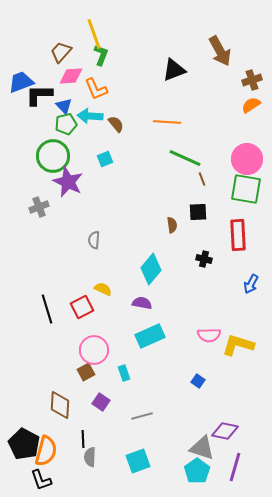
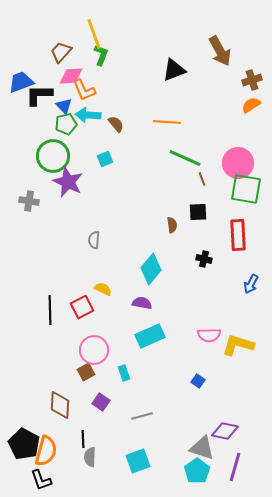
orange L-shape at (96, 89): moved 12 px left, 1 px down
cyan arrow at (90, 116): moved 2 px left, 1 px up
pink circle at (247, 159): moved 9 px left, 4 px down
gray cross at (39, 207): moved 10 px left, 6 px up; rotated 30 degrees clockwise
black line at (47, 309): moved 3 px right, 1 px down; rotated 16 degrees clockwise
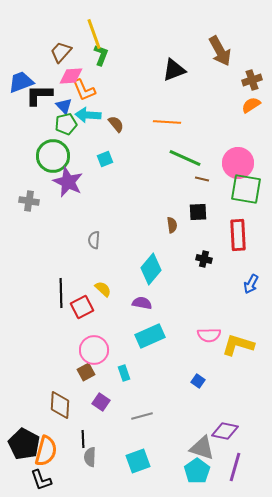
brown line at (202, 179): rotated 56 degrees counterclockwise
yellow semicircle at (103, 289): rotated 18 degrees clockwise
black line at (50, 310): moved 11 px right, 17 px up
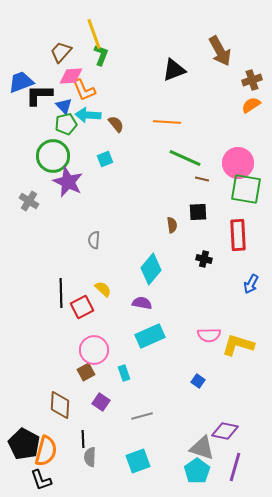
gray cross at (29, 201): rotated 24 degrees clockwise
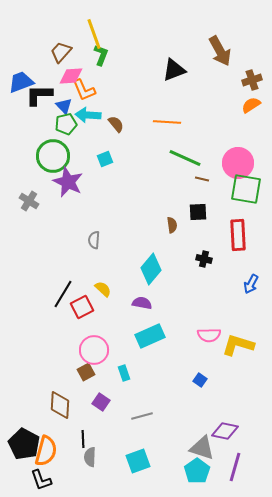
black line at (61, 293): moved 2 px right, 1 px down; rotated 32 degrees clockwise
blue square at (198, 381): moved 2 px right, 1 px up
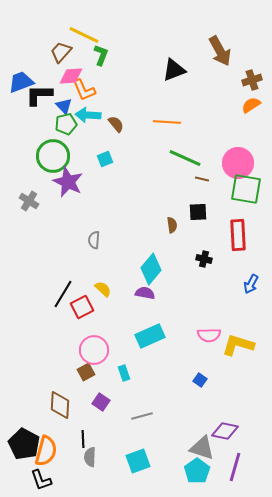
yellow line at (94, 34): moved 10 px left, 1 px down; rotated 44 degrees counterclockwise
purple semicircle at (142, 303): moved 3 px right, 10 px up
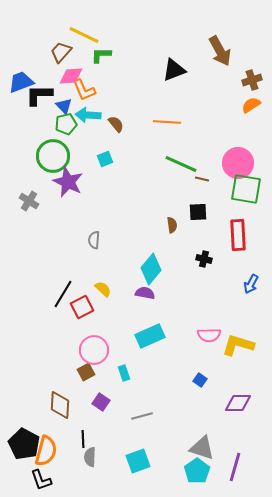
green L-shape at (101, 55): rotated 110 degrees counterclockwise
green line at (185, 158): moved 4 px left, 6 px down
purple diamond at (225, 431): moved 13 px right, 28 px up; rotated 12 degrees counterclockwise
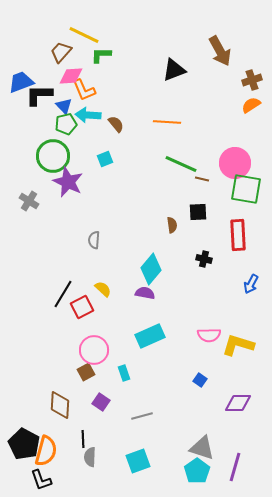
pink circle at (238, 163): moved 3 px left
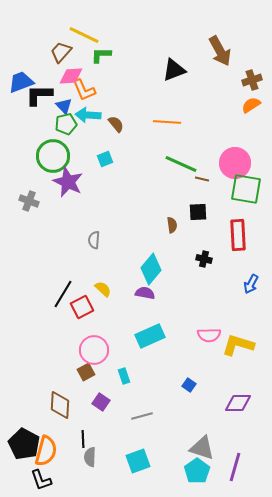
gray cross at (29, 201): rotated 12 degrees counterclockwise
cyan rectangle at (124, 373): moved 3 px down
blue square at (200, 380): moved 11 px left, 5 px down
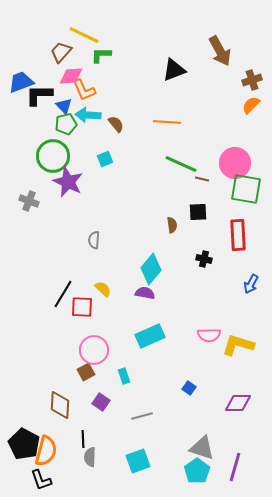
orange semicircle at (251, 105): rotated 12 degrees counterclockwise
red square at (82, 307): rotated 30 degrees clockwise
blue square at (189, 385): moved 3 px down
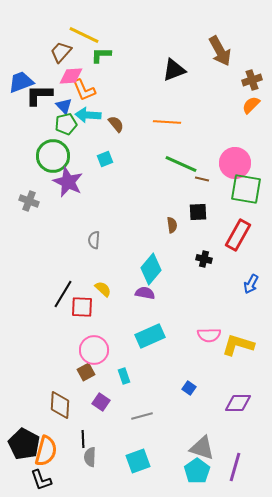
red rectangle at (238, 235): rotated 32 degrees clockwise
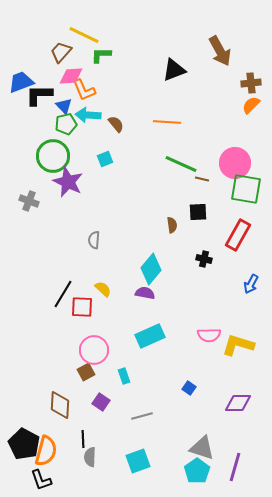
brown cross at (252, 80): moved 1 px left, 3 px down; rotated 12 degrees clockwise
